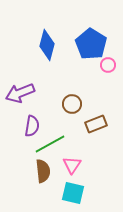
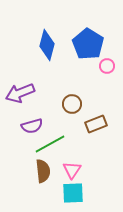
blue pentagon: moved 3 px left
pink circle: moved 1 px left, 1 px down
purple semicircle: rotated 65 degrees clockwise
pink triangle: moved 5 px down
cyan square: rotated 15 degrees counterclockwise
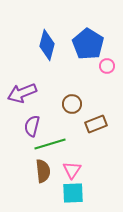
purple arrow: moved 2 px right
purple semicircle: rotated 120 degrees clockwise
green line: rotated 12 degrees clockwise
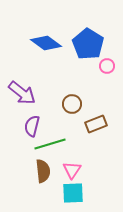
blue diamond: moved 1 px left, 2 px up; rotated 68 degrees counterclockwise
purple arrow: rotated 120 degrees counterclockwise
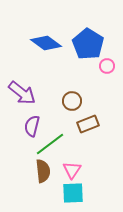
brown circle: moved 3 px up
brown rectangle: moved 8 px left
green line: rotated 20 degrees counterclockwise
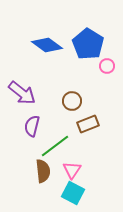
blue diamond: moved 1 px right, 2 px down
green line: moved 5 px right, 2 px down
cyan square: rotated 30 degrees clockwise
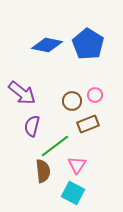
blue diamond: rotated 24 degrees counterclockwise
pink circle: moved 12 px left, 29 px down
pink triangle: moved 5 px right, 5 px up
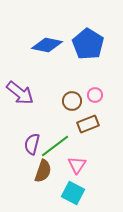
purple arrow: moved 2 px left
purple semicircle: moved 18 px down
brown semicircle: rotated 25 degrees clockwise
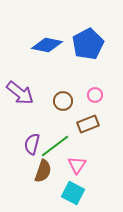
blue pentagon: rotated 12 degrees clockwise
brown circle: moved 9 px left
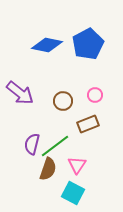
brown semicircle: moved 5 px right, 2 px up
